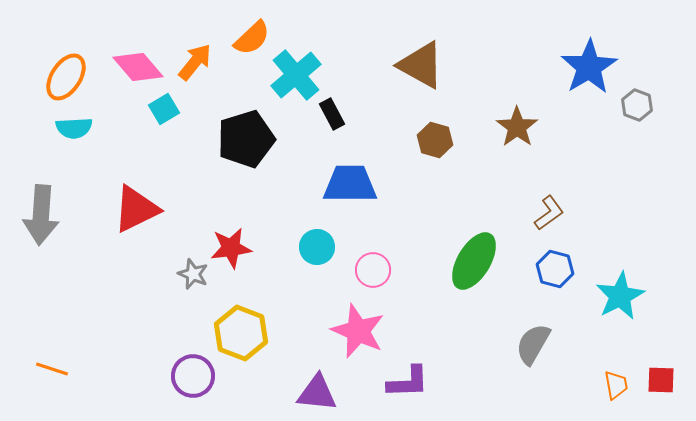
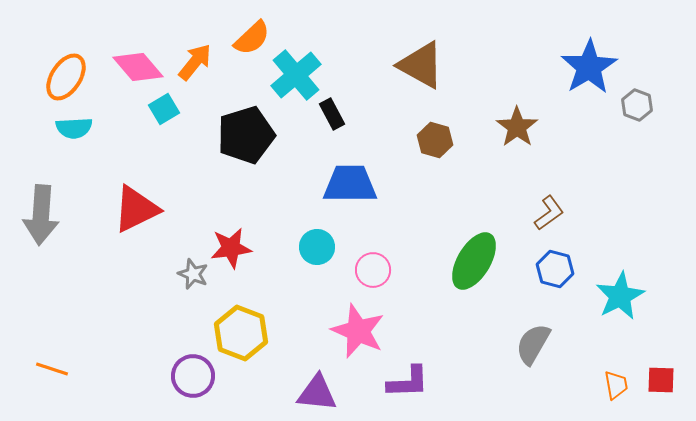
black pentagon: moved 4 px up
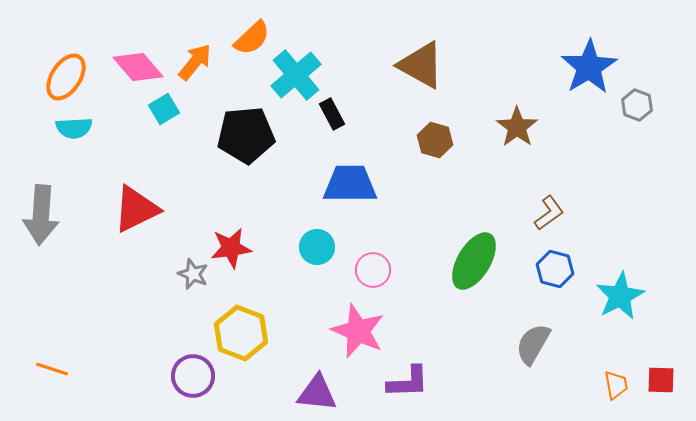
black pentagon: rotated 12 degrees clockwise
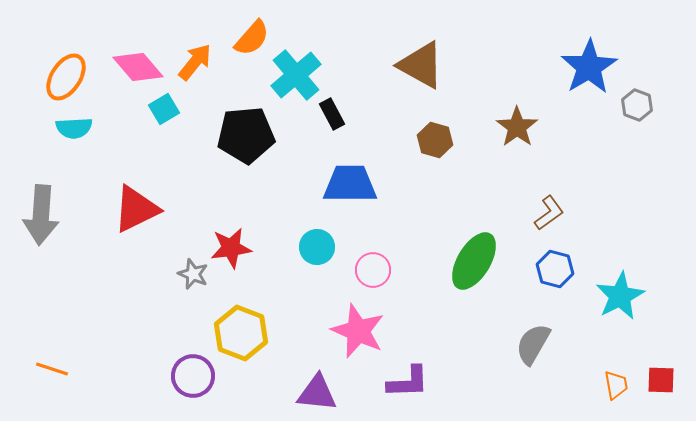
orange semicircle: rotated 6 degrees counterclockwise
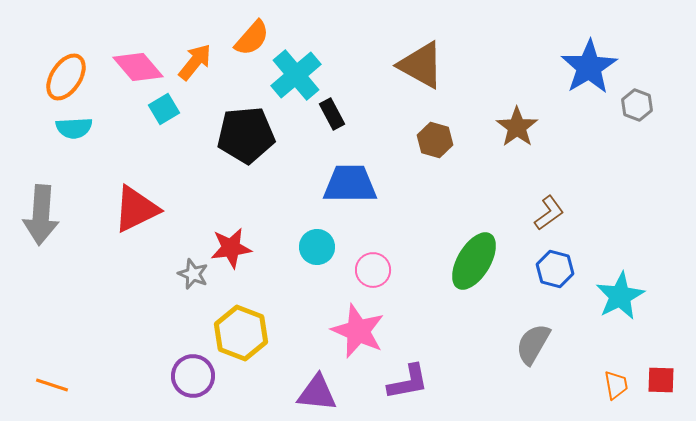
orange line: moved 16 px down
purple L-shape: rotated 9 degrees counterclockwise
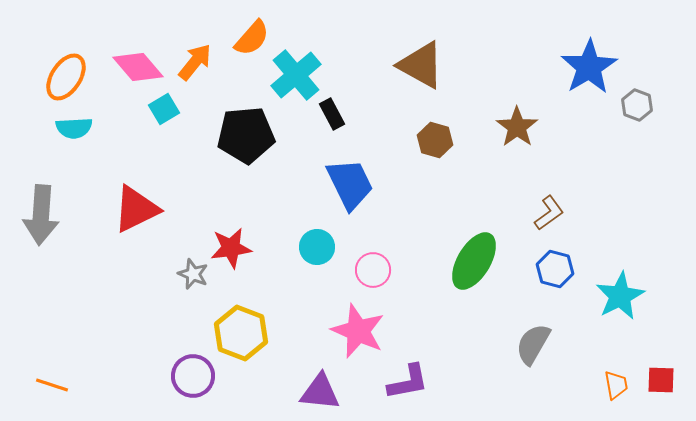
blue trapezoid: rotated 64 degrees clockwise
purple triangle: moved 3 px right, 1 px up
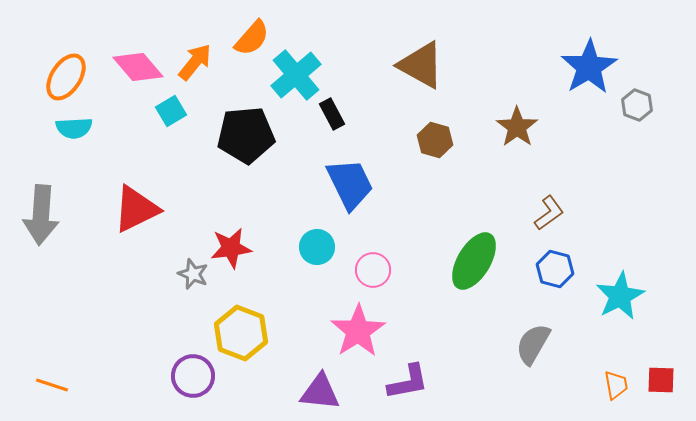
cyan square: moved 7 px right, 2 px down
pink star: rotated 16 degrees clockwise
